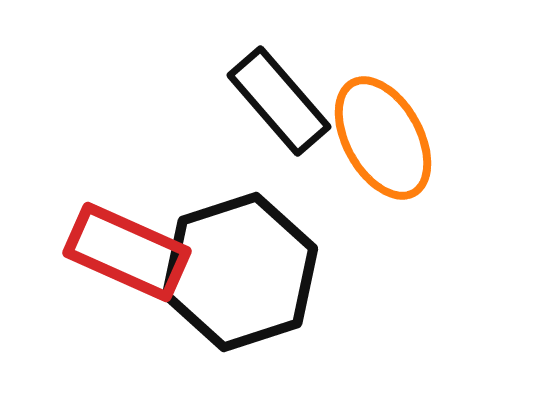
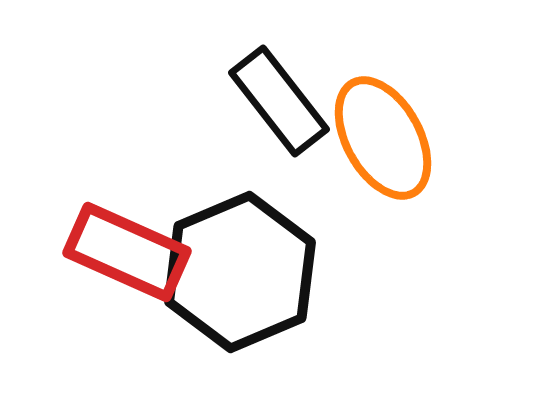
black rectangle: rotated 3 degrees clockwise
black hexagon: rotated 5 degrees counterclockwise
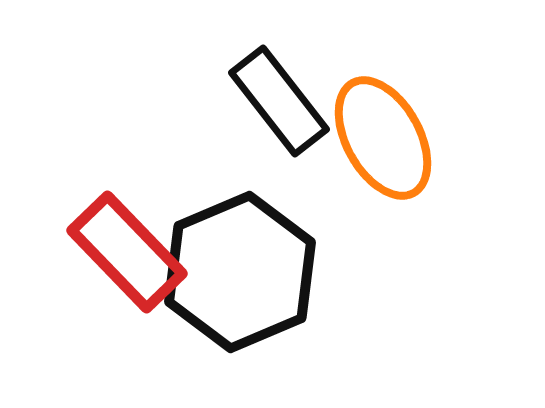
red rectangle: rotated 22 degrees clockwise
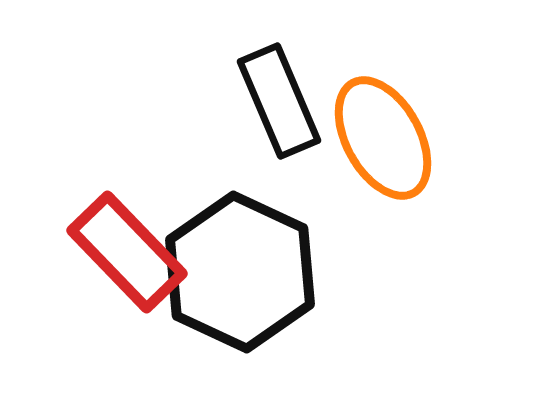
black rectangle: rotated 15 degrees clockwise
black hexagon: rotated 12 degrees counterclockwise
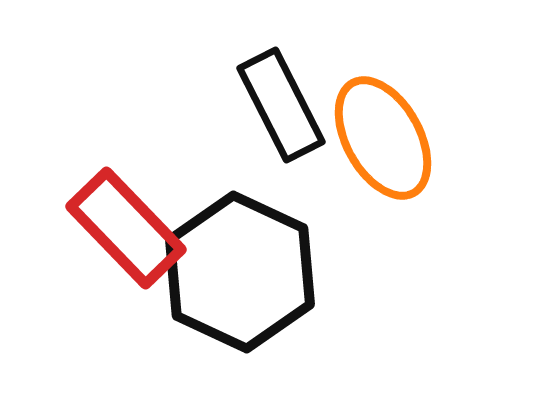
black rectangle: moved 2 px right, 4 px down; rotated 4 degrees counterclockwise
red rectangle: moved 1 px left, 24 px up
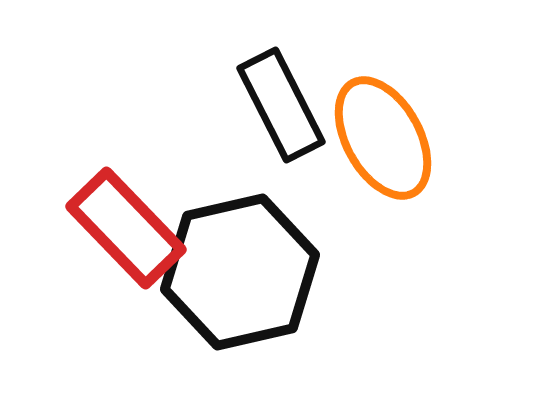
black hexagon: rotated 22 degrees clockwise
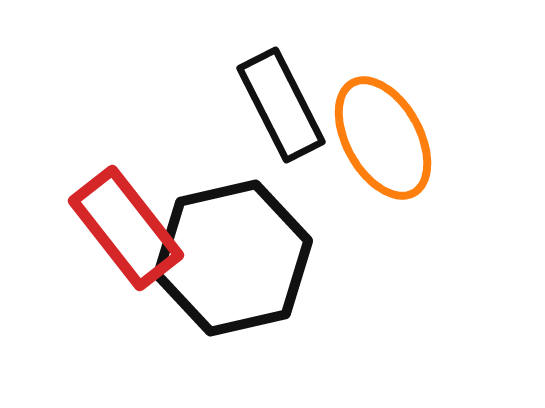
red rectangle: rotated 6 degrees clockwise
black hexagon: moved 7 px left, 14 px up
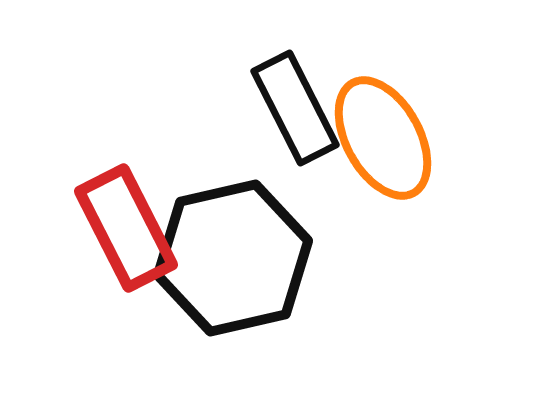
black rectangle: moved 14 px right, 3 px down
red rectangle: rotated 11 degrees clockwise
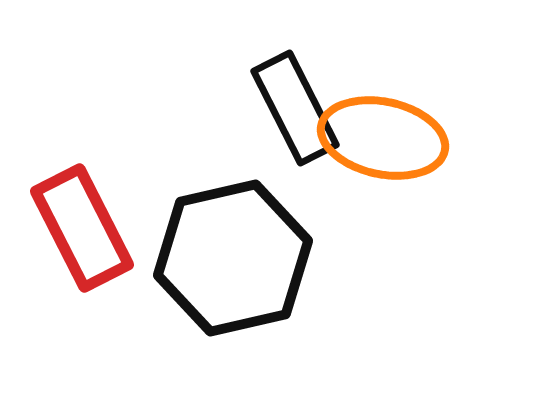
orange ellipse: rotated 49 degrees counterclockwise
red rectangle: moved 44 px left
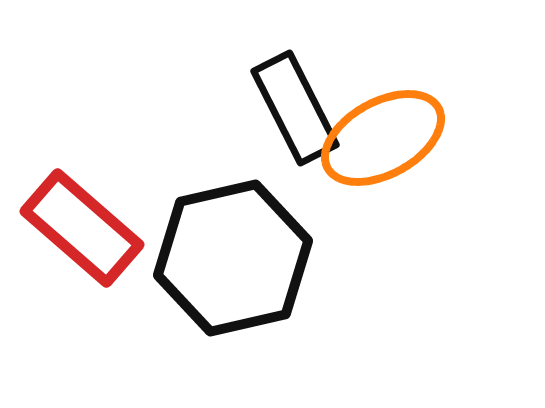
orange ellipse: rotated 41 degrees counterclockwise
red rectangle: rotated 22 degrees counterclockwise
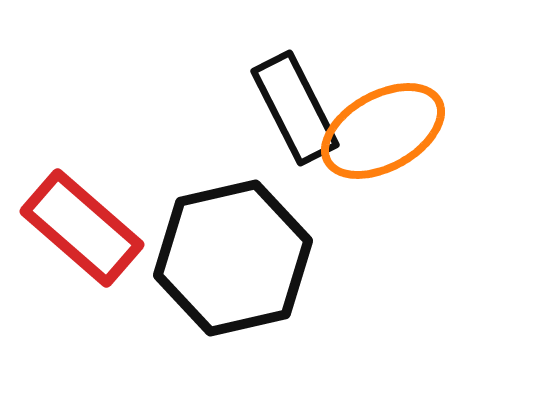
orange ellipse: moved 7 px up
